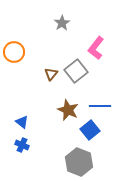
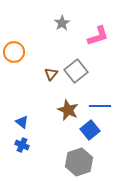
pink L-shape: moved 2 px right, 12 px up; rotated 145 degrees counterclockwise
gray hexagon: rotated 20 degrees clockwise
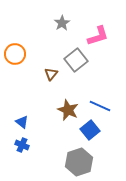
orange circle: moved 1 px right, 2 px down
gray square: moved 11 px up
blue line: rotated 25 degrees clockwise
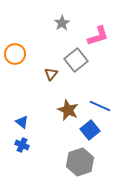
gray hexagon: moved 1 px right
